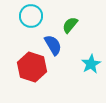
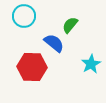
cyan circle: moved 7 px left
blue semicircle: moved 1 px right, 2 px up; rotated 20 degrees counterclockwise
red hexagon: rotated 16 degrees counterclockwise
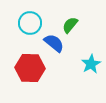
cyan circle: moved 6 px right, 7 px down
red hexagon: moved 2 px left, 1 px down
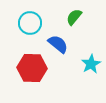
green semicircle: moved 4 px right, 8 px up
blue semicircle: moved 4 px right, 1 px down
red hexagon: moved 2 px right
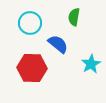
green semicircle: rotated 30 degrees counterclockwise
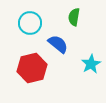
red hexagon: rotated 16 degrees counterclockwise
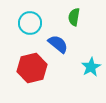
cyan star: moved 3 px down
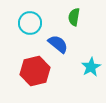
red hexagon: moved 3 px right, 3 px down
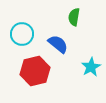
cyan circle: moved 8 px left, 11 px down
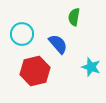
blue semicircle: rotated 10 degrees clockwise
cyan star: rotated 24 degrees counterclockwise
